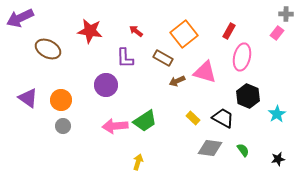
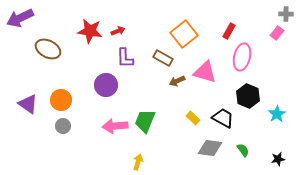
red arrow: moved 18 px left; rotated 120 degrees clockwise
purple triangle: moved 6 px down
green trapezoid: rotated 145 degrees clockwise
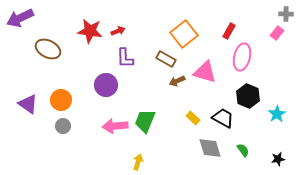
brown rectangle: moved 3 px right, 1 px down
gray diamond: rotated 65 degrees clockwise
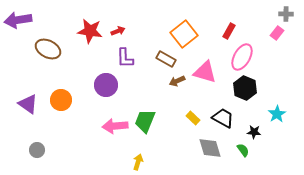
purple arrow: moved 2 px left, 2 px down; rotated 16 degrees clockwise
pink ellipse: rotated 16 degrees clockwise
black hexagon: moved 3 px left, 8 px up
gray circle: moved 26 px left, 24 px down
black star: moved 24 px left, 27 px up; rotated 16 degrees clockwise
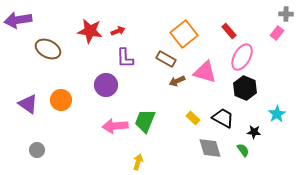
red rectangle: rotated 70 degrees counterclockwise
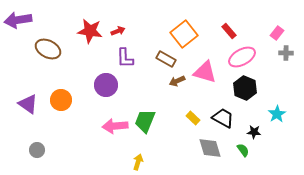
gray cross: moved 39 px down
pink ellipse: rotated 32 degrees clockwise
